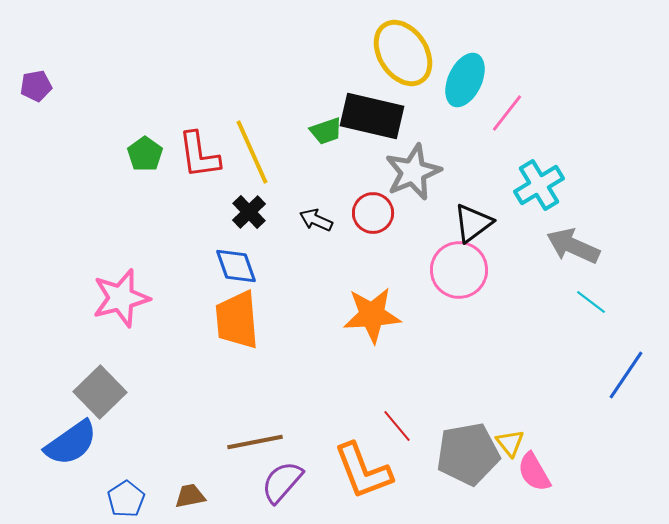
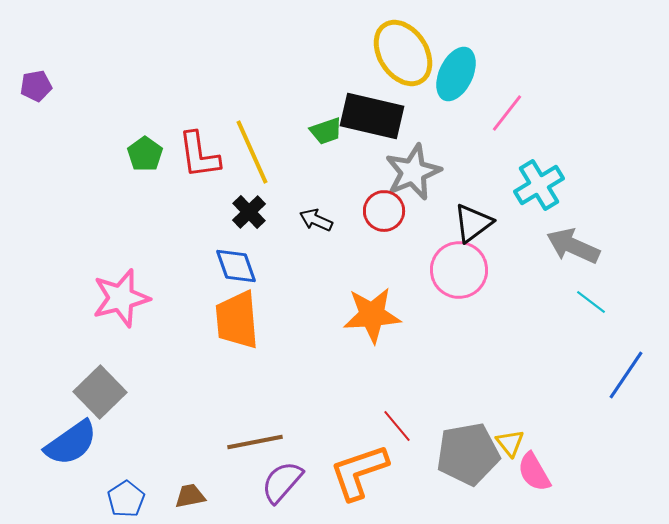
cyan ellipse: moved 9 px left, 6 px up
red circle: moved 11 px right, 2 px up
orange L-shape: moved 4 px left, 1 px down; rotated 92 degrees clockwise
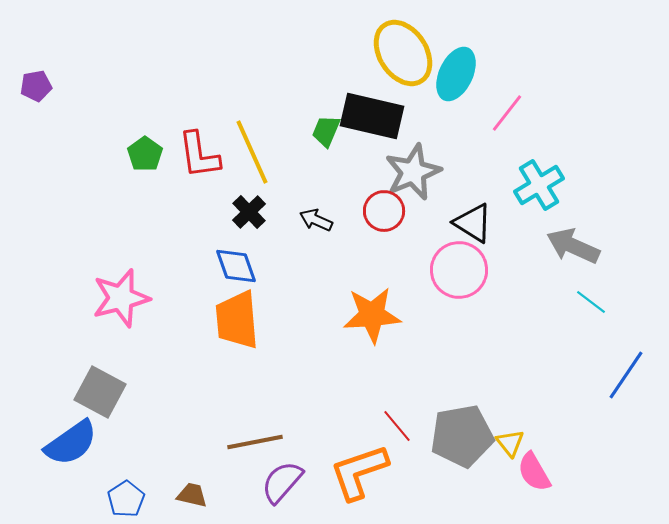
green trapezoid: rotated 132 degrees clockwise
black triangle: rotated 51 degrees counterclockwise
gray square: rotated 18 degrees counterclockwise
gray pentagon: moved 6 px left, 18 px up
brown trapezoid: moved 2 px right, 1 px up; rotated 24 degrees clockwise
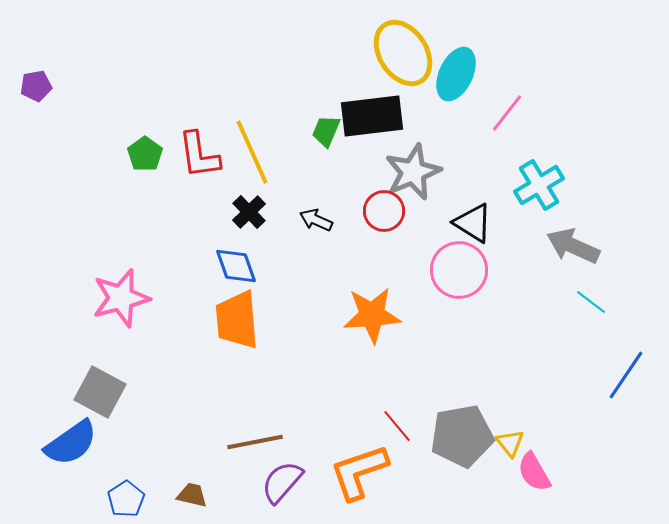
black rectangle: rotated 20 degrees counterclockwise
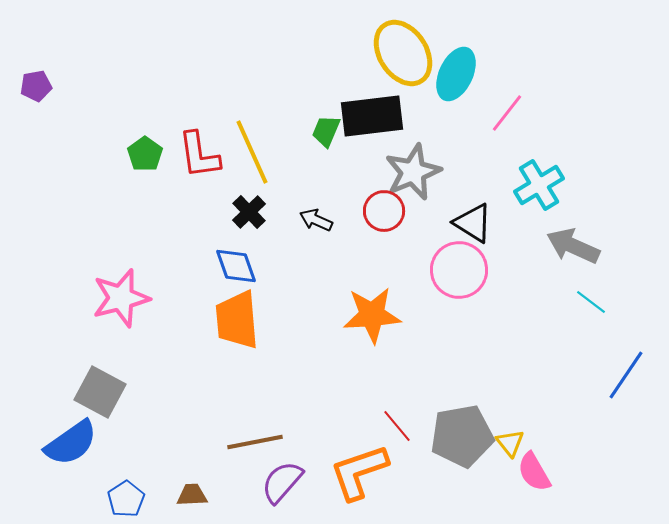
brown trapezoid: rotated 16 degrees counterclockwise
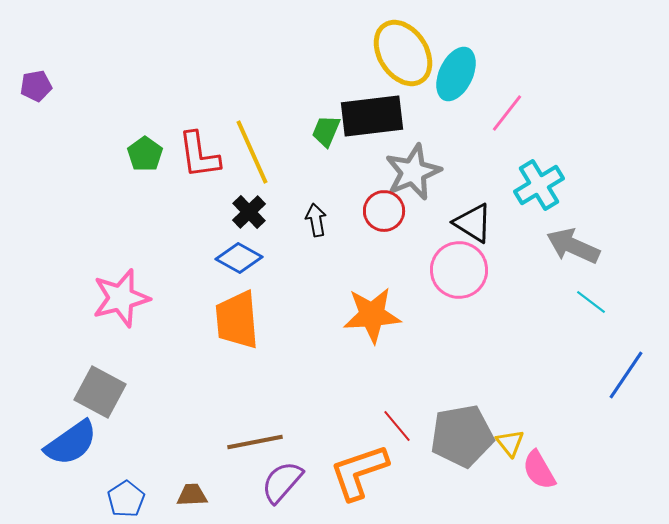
black arrow: rotated 56 degrees clockwise
blue diamond: moved 3 px right, 8 px up; rotated 42 degrees counterclockwise
pink semicircle: moved 5 px right, 2 px up
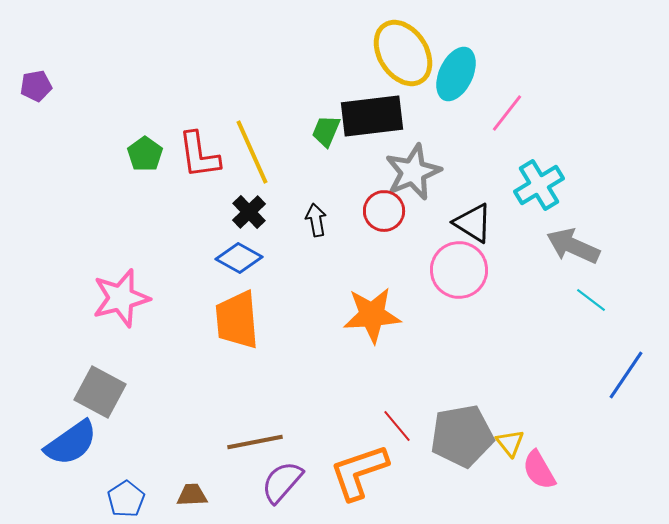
cyan line: moved 2 px up
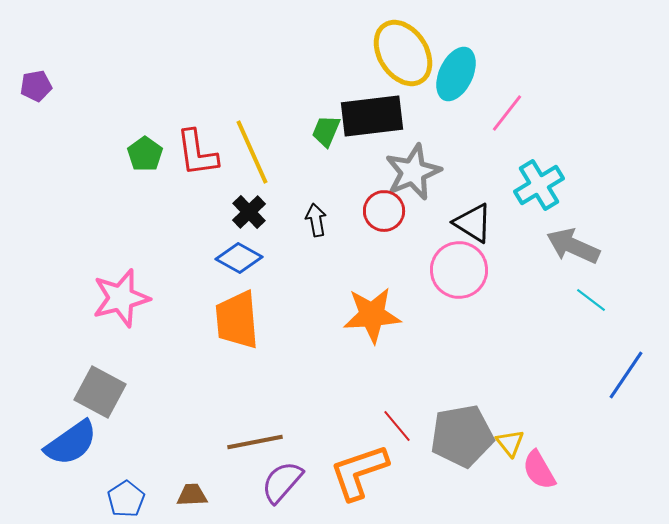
red L-shape: moved 2 px left, 2 px up
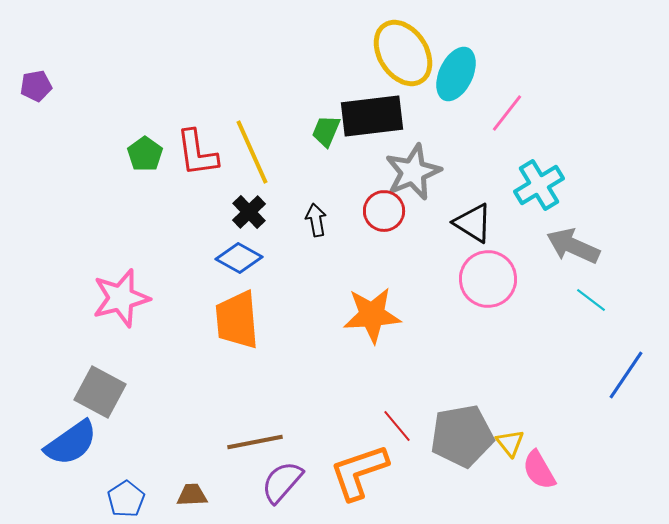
pink circle: moved 29 px right, 9 px down
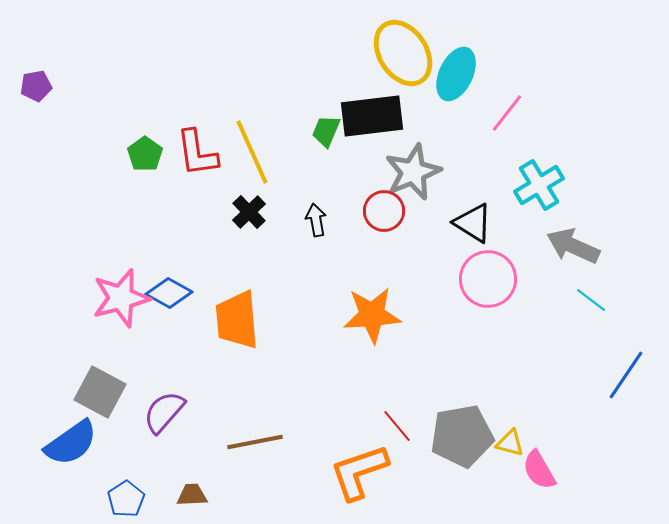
blue diamond: moved 70 px left, 35 px down
yellow triangle: rotated 36 degrees counterclockwise
purple semicircle: moved 118 px left, 70 px up
